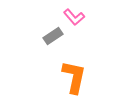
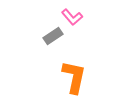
pink L-shape: moved 2 px left
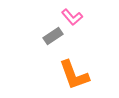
orange L-shape: moved 2 px up; rotated 148 degrees clockwise
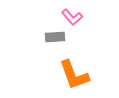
gray rectangle: moved 2 px right, 1 px down; rotated 30 degrees clockwise
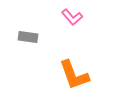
gray rectangle: moved 27 px left; rotated 12 degrees clockwise
